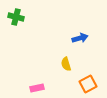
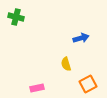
blue arrow: moved 1 px right
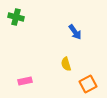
blue arrow: moved 6 px left, 6 px up; rotated 70 degrees clockwise
pink rectangle: moved 12 px left, 7 px up
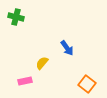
blue arrow: moved 8 px left, 16 px down
yellow semicircle: moved 24 px left, 1 px up; rotated 56 degrees clockwise
orange square: moved 1 px left; rotated 24 degrees counterclockwise
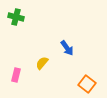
pink rectangle: moved 9 px left, 6 px up; rotated 64 degrees counterclockwise
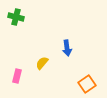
blue arrow: rotated 28 degrees clockwise
pink rectangle: moved 1 px right, 1 px down
orange square: rotated 18 degrees clockwise
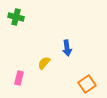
yellow semicircle: moved 2 px right
pink rectangle: moved 2 px right, 2 px down
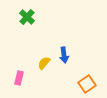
green cross: moved 11 px right; rotated 28 degrees clockwise
blue arrow: moved 3 px left, 7 px down
